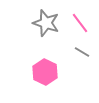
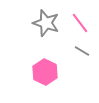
gray line: moved 1 px up
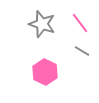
gray star: moved 4 px left, 1 px down
